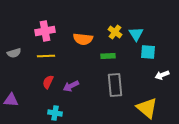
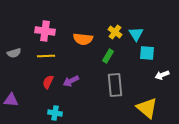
pink cross: rotated 18 degrees clockwise
cyan square: moved 1 px left, 1 px down
green rectangle: rotated 56 degrees counterclockwise
purple arrow: moved 5 px up
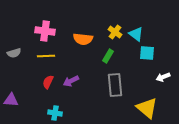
cyan triangle: rotated 21 degrees counterclockwise
white arrow: moved 1 px right, 2 px down
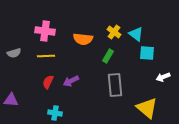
yellow cross: moved 1 px left
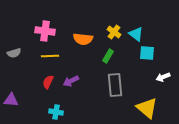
yellow line: moved 4 px right
cyan cross: moved 1 px right, 1 px up
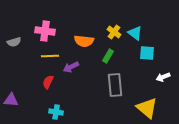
cyan triangle: moved 1 px left, 1 px up
orange semicircle: moved 1 px right, 2 px down
gray semicircle: moved 11 px up
purple arrow: moved 14 px up
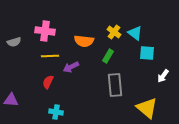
white arrow: moved 1 px up; rotated 32 degrees counterclockwise
